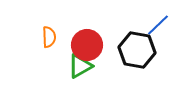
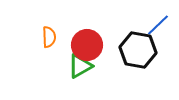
black hexagon: moved 1 px right
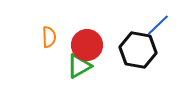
green triangle: moved 1 px left
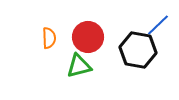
orange semicircle: moved 1 px down
red circle: moved 1 px right, 8 px up
green triangle: rotated 16 degrees clockwise
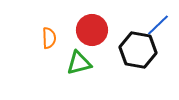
red circle: moved 4 px right, 7 px up
green triangle: moved 3 px up
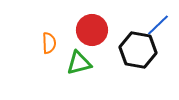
orange semicircle: moved 5 px down
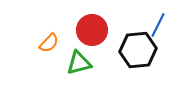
blue line: rotated 20 degrees counterclockwise
orange semicircle: rotated 45 degrees clockwise
black hexagon: rotated 15 degrees counterclockwise
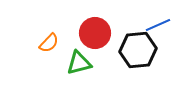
blue line: rotated 40 degrees clockwise
red circle: moved 3 px right, 3 px down
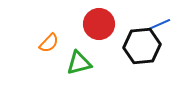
red circle: moved 4 px right, 9 px up
black hexagon: moved 4 px right, 4 px up
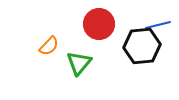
blue line: rotated 10 degrees clockwise
orange semicircle: moved 3 px down
green triangle: rotated 36 degrees counterclockwise
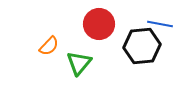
blue line: moved 2 px right, 1 px up; rotated 25 degrees clockwise
